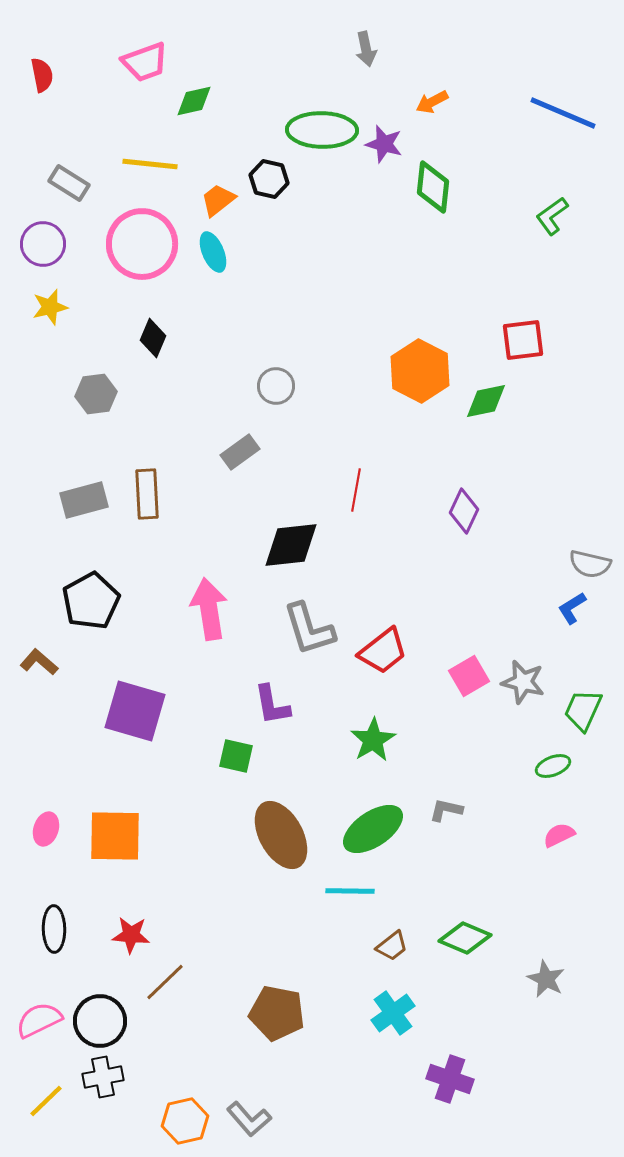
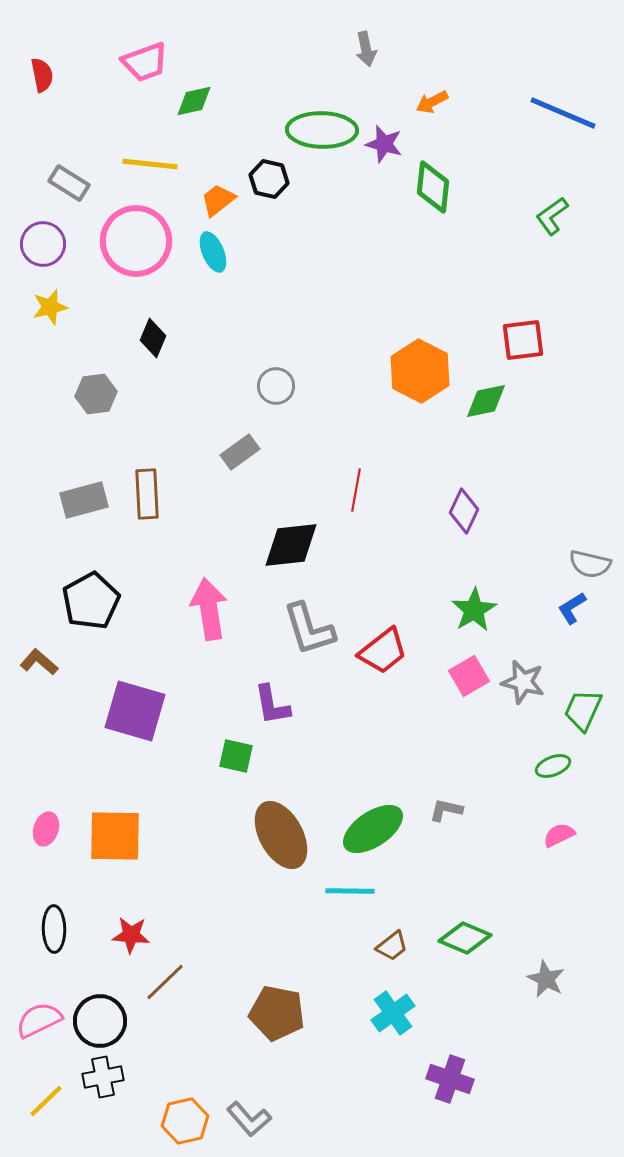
pink circle at (142, 244): moved 6 px left, 3 px up
green star at (373, 740): moved 101 px right, 130 px up
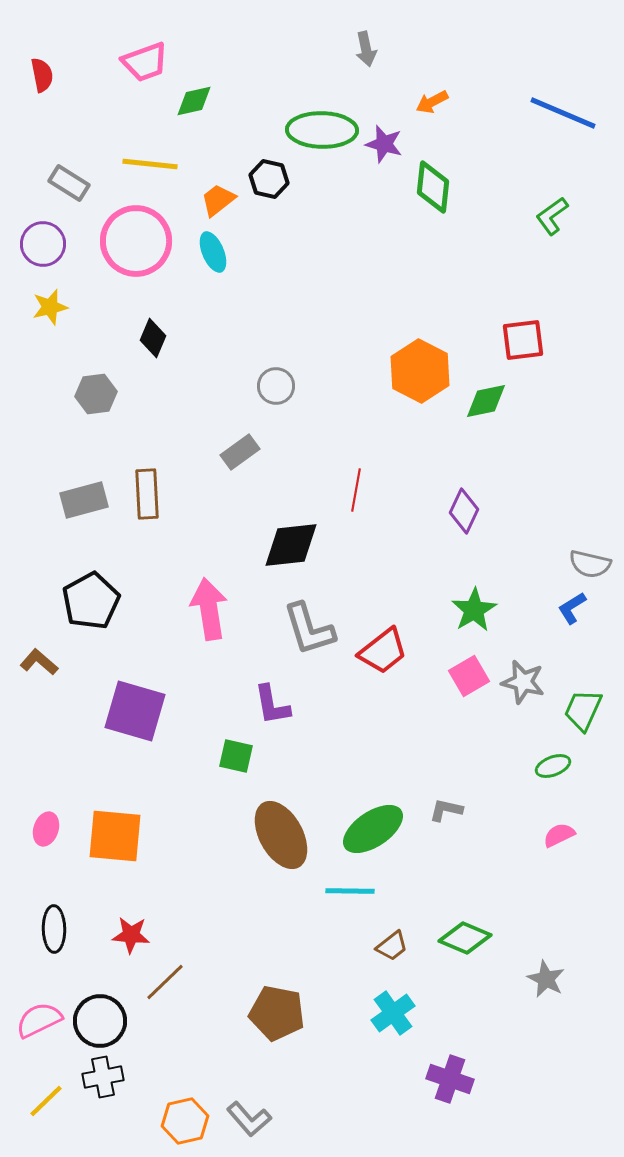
orange square at (115, 836): rotated 4 degrees clockwise
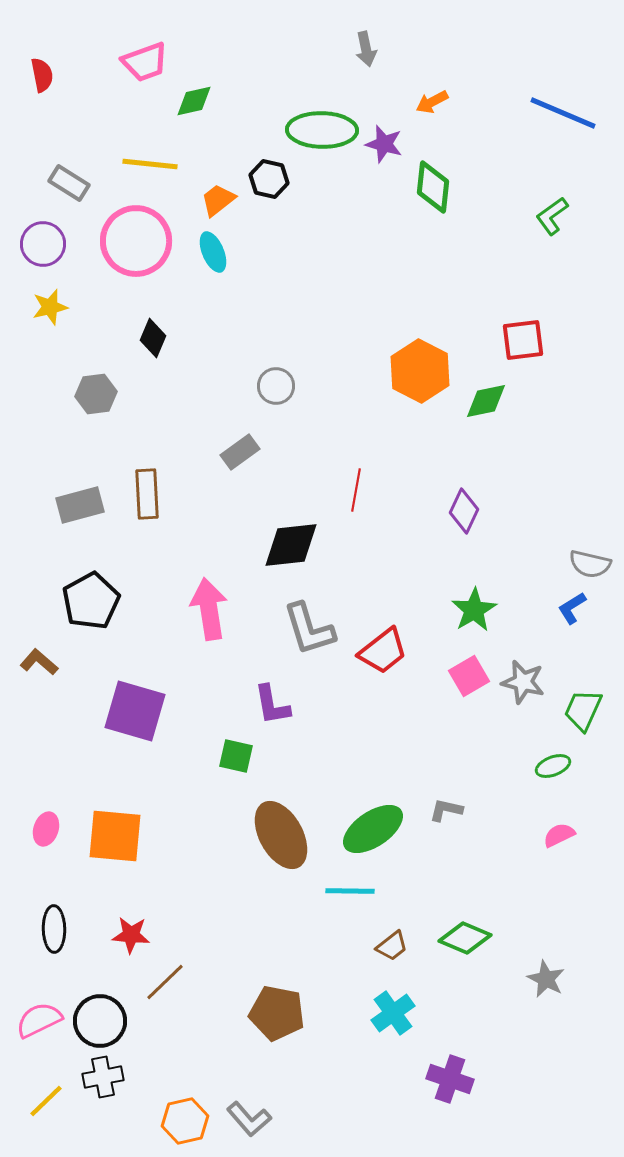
gray rectangle at (84, 500): moved 4 px left, 5 px down
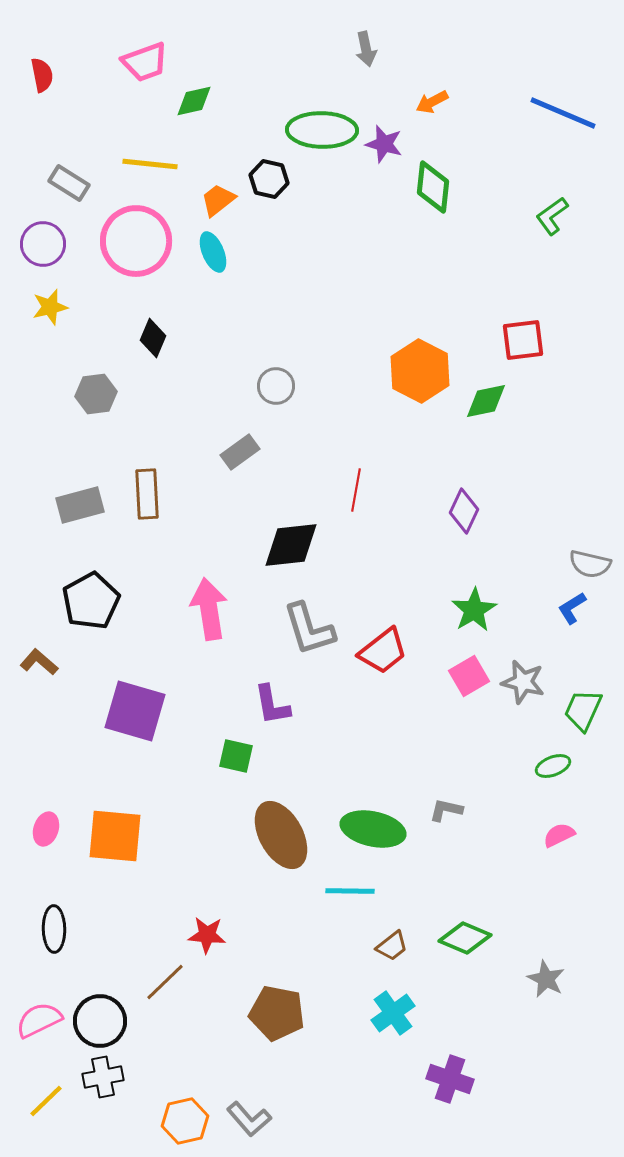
green ellipse at (373, 829): rotated 46 degrees clockwise
red star at (131, 935): moved 76 px right
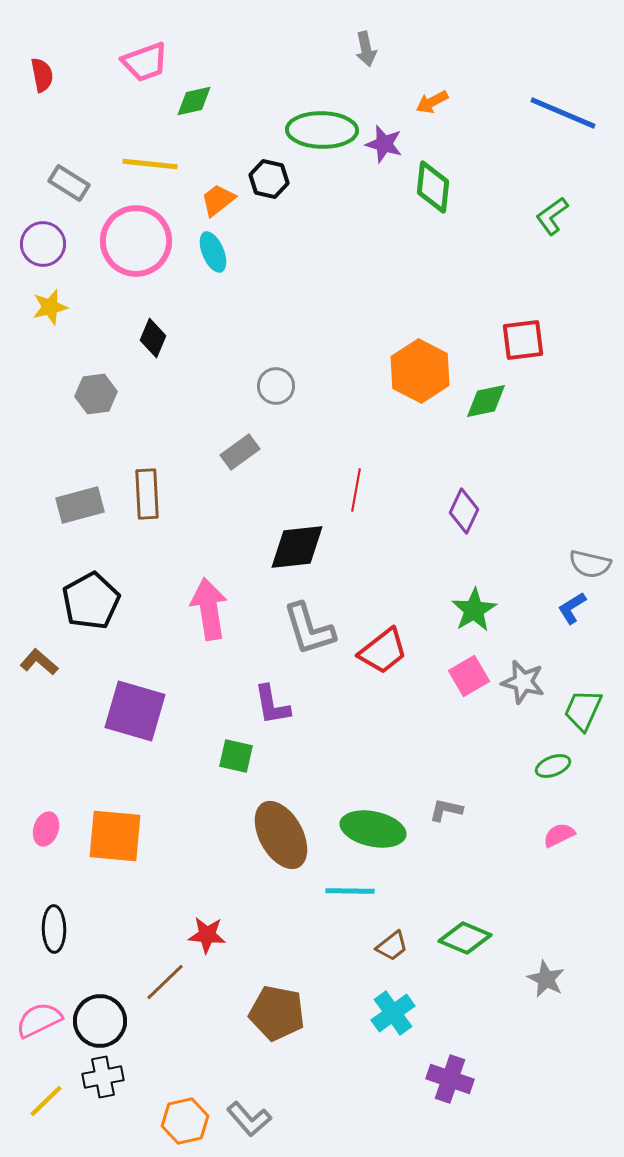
black diamond at (291, 545): moved 6 px right, 2 px down
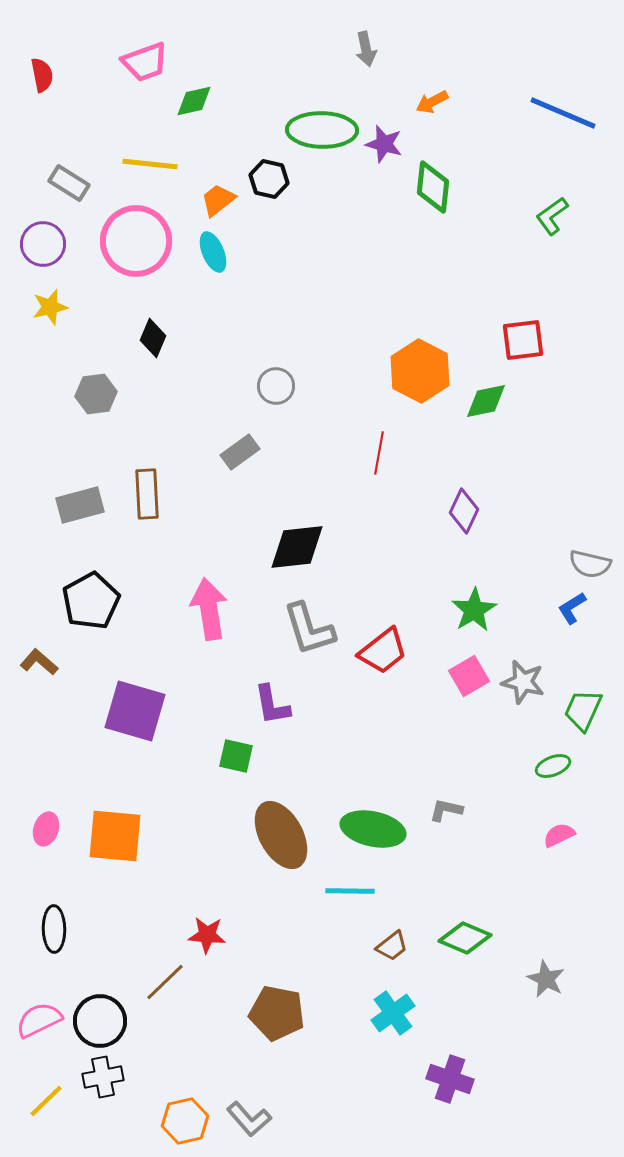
red line at (356, 490): moved 23 px right, 37 px up
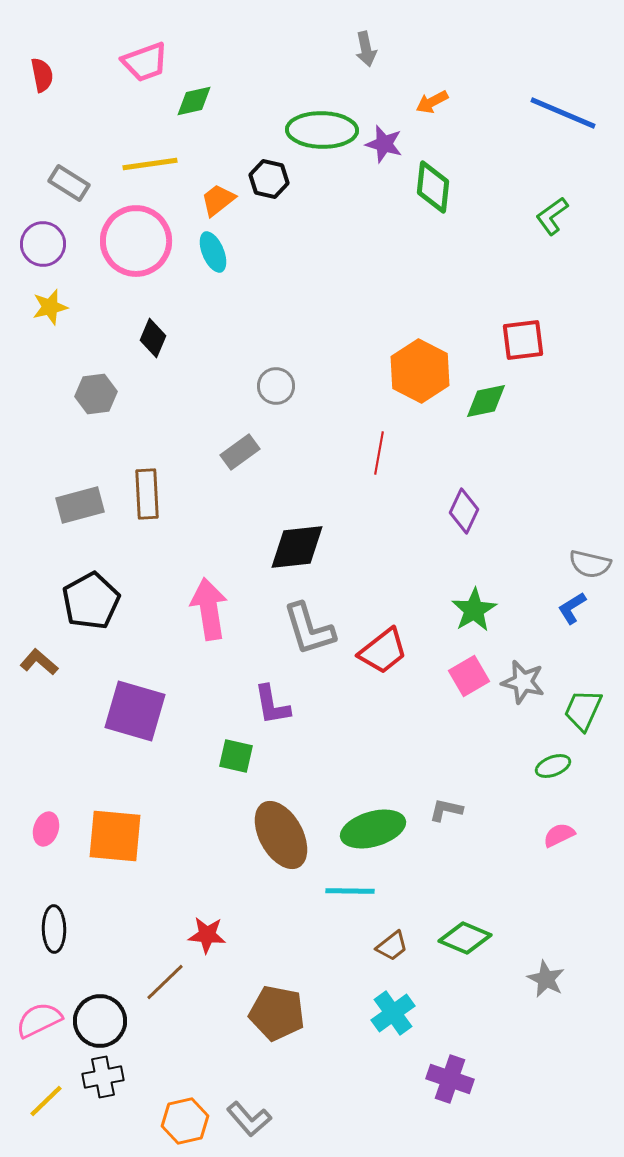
yellow line at (150, 164): rotated 14 degrees counterclockwise
green ellipse at (373, 829): rotated 28 degrees counterclockwise
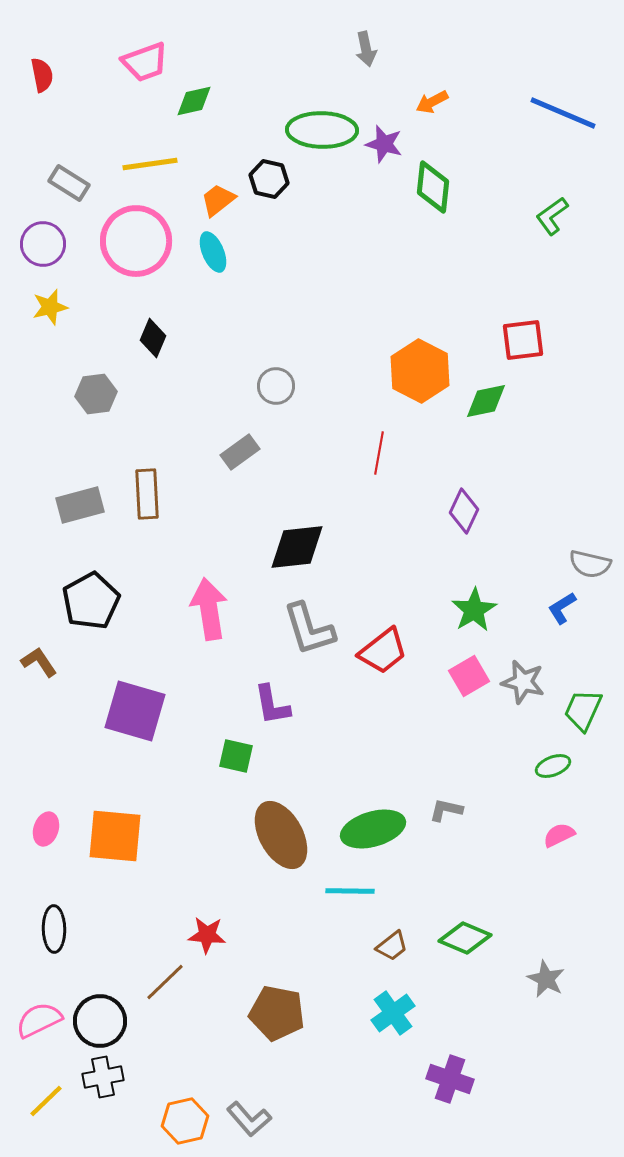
blue L-shape at (572, 608): moved 10 px left
brown L-shape at (39, 662): rotated 15 degrees clockwise
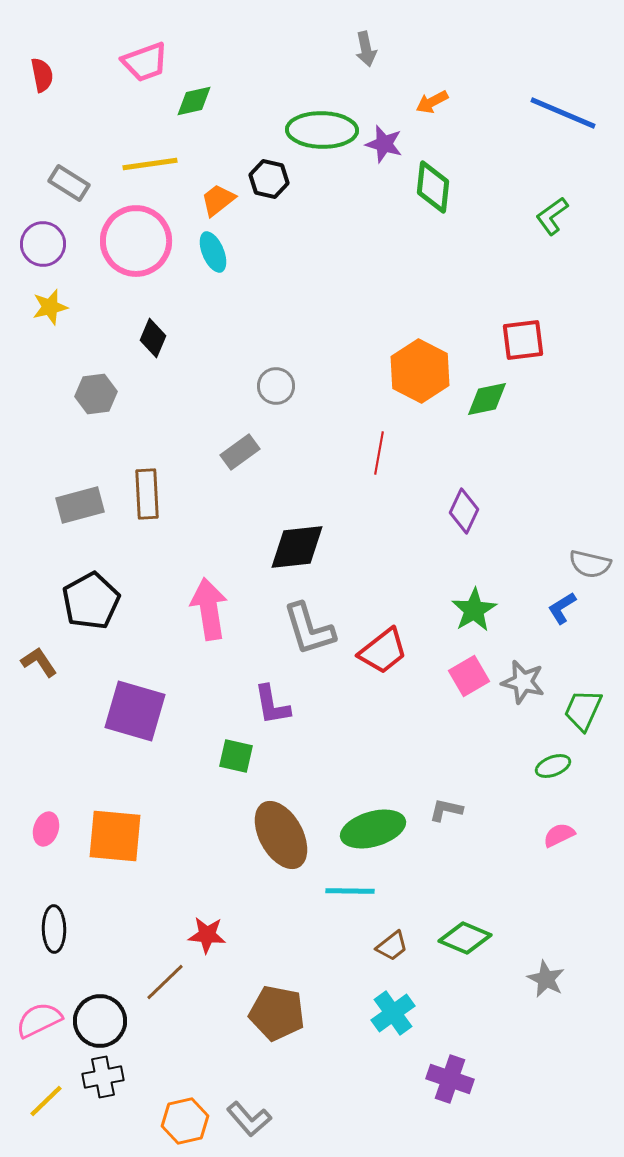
green diamond at (486, 401): moved 1 px right, 2 px up
